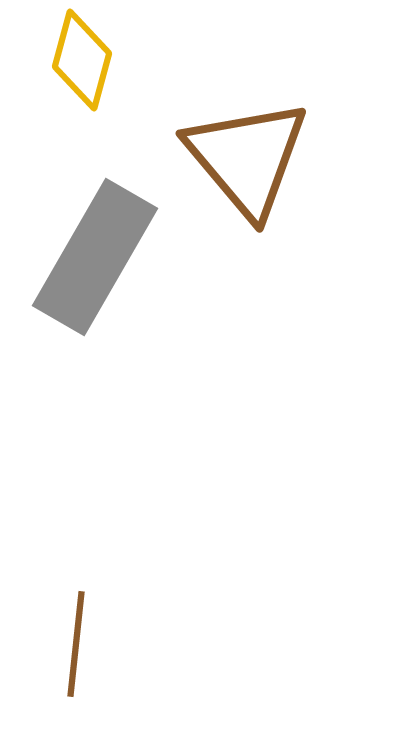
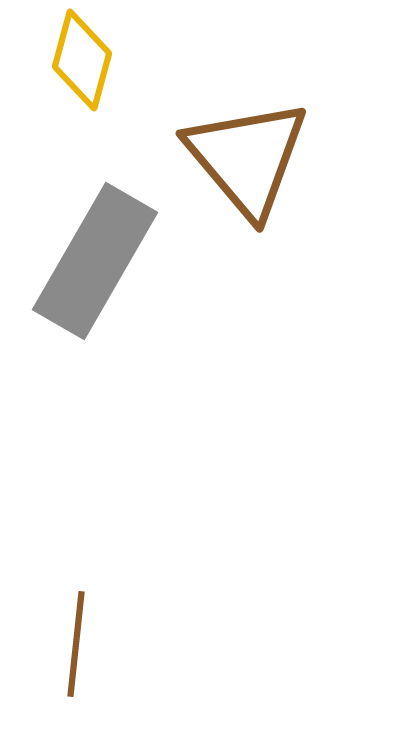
gray rectangle: moved 4 px down
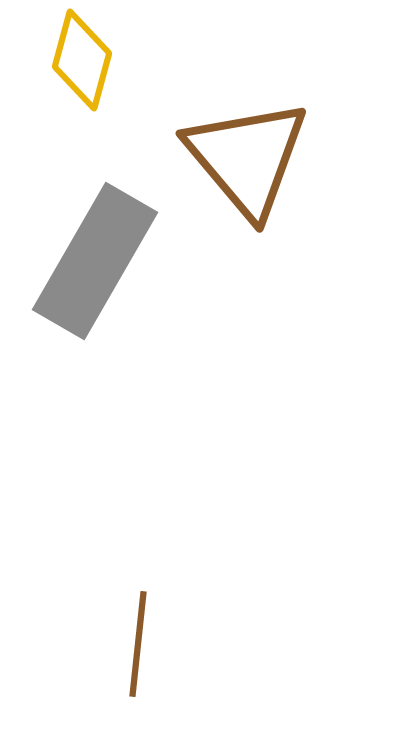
brown line: moved 62 px right
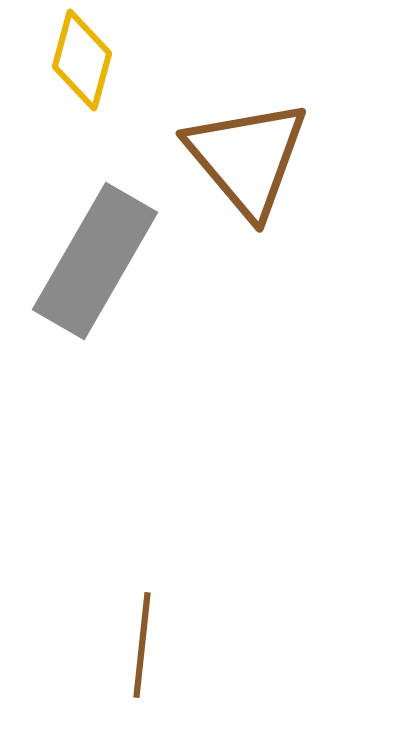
brown line: moved 4 px right, 1 px down
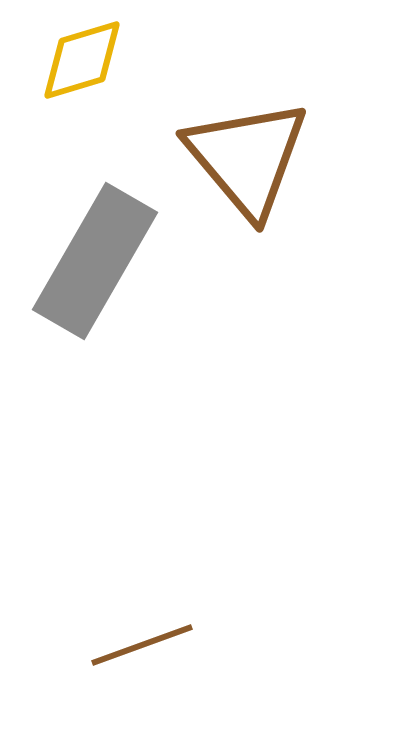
yellow diamond: rotated 58 degrees clockwise
brown line: rotated 64 degrees clockwise
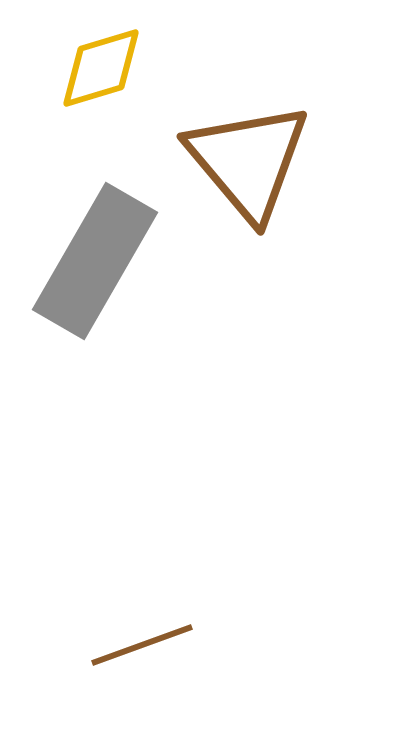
yellow diamond: moved 19 px right, 8 px down
brown triangle: moved 1 px right, 3 px down
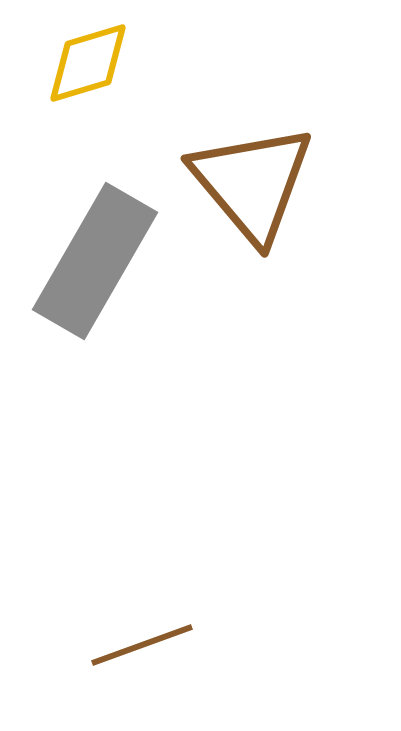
yellow diamond: moved 13 px left, 5 px up
brown triangle: moved 4 px right, 22 px down
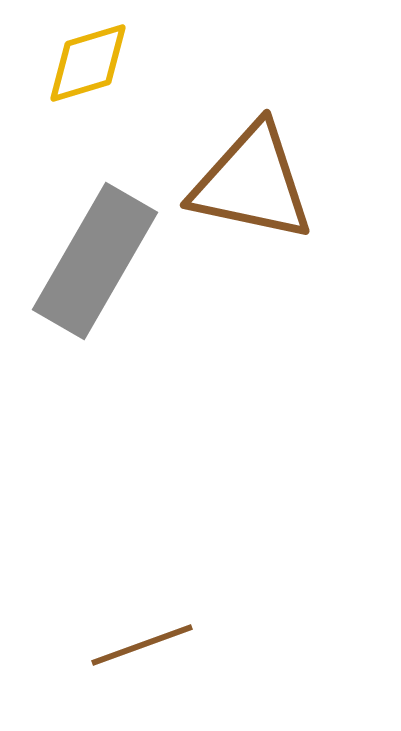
brown triangle: rotated 38 degrees counterclockwise
